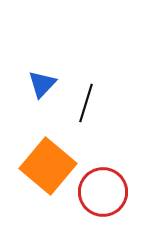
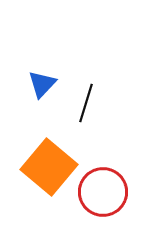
orange square: moved 1 px right, 1 px down
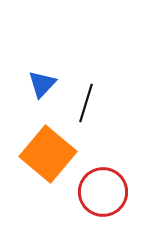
orange square: moved 1 px left, 13 px up
